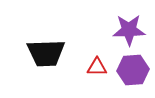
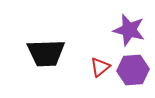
purple star: rotated 16 degrees clockwise
red triangle: moved 3 px right; rotated 40 degrees counterclockwise
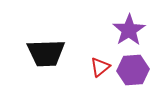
purple star: rotated 24 degrees clockwise
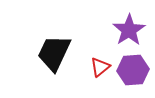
black trapezoid: moved 8 px right; rotated 117 degrees clockwise
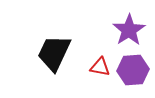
red triangle: rotated 50 degrees clockwise
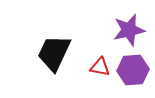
purple star: rotated 20 degrees clockwise
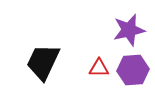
black trapezoid: moved 11 px left, 9 px down
red triangle: moved 1 px left, 1 px down; rotated 10 degrees counterclockwise
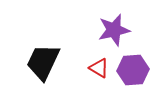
purple star: moved 15 px left
red triangle: rotated 30 degrees clockwise
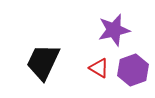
purple hexagon: rotated 16 degrees counterclockwise
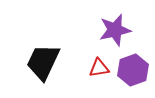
purple star: moved 1 px right
red triangle: rotated 40 degrees counterclockwise
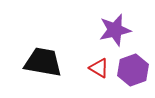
black trapezoid: rotated 75 degrees clockwise
red triangle: rotated 40 degrees clockwise
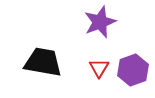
purple star: moved 15 px left, 8 px up; rotated 8 degrees counterclockwise
red triangle: rotated 30 degrees clockwise
